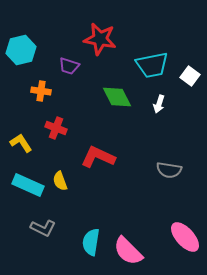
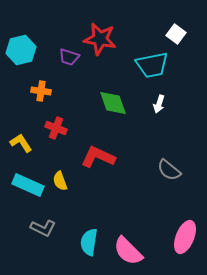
purple trapezoid: moved 9 px up
white square: moved 14 px left, 42 px up
green diamond: moved 4 px left, 6 px down; rotated 8 degrees clockwise
gray semicircle: rotated 30 degrees clockwise
pink ellipse: rotated 64 degrees clockwise
cyan semicircle: moved 2 px left
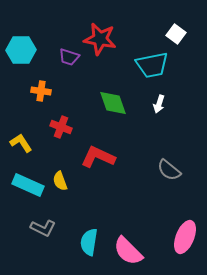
cyan hexagon: rotated 12 degrees clockwise
red cross: moved 5 px right, 1 px up
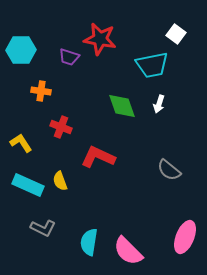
green diamond: moved 9 px right, 3 px down
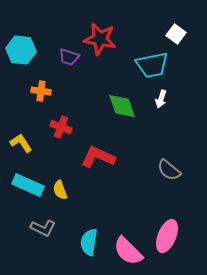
cyan hexagon: rotated 8 degrees clockwise
white arrow: moved 2 px right, 5 px up
yellow semicircle: moved 9 px down
pink ellipse: moved 18 px left, 1 px up
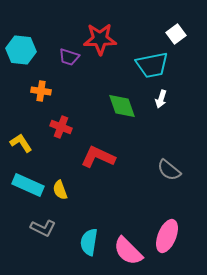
white square: rotated 18 degrees clockwise
red star: rotated 12 degrees counterclockwise
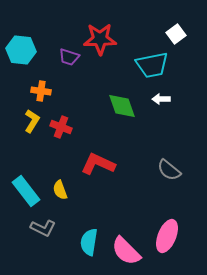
white arrow: rotated 72 degrees clockwise
yellow L-shape: moved 11 px right, 22 px up; rotated 65 degrees clockwise
red L-shape: moved 7 px down
cyan rectangle: moved 2 px left, 6 px down; rotated 28 degrees clockwise
pink semicircle: moved 2 px left
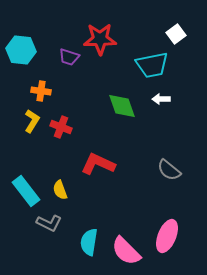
gray L-shape: moved 6 px right, 5 px up
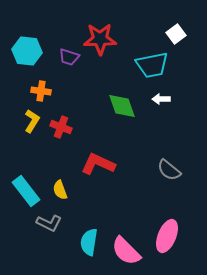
cyan hexagon: moved 6 px right, 1 px down
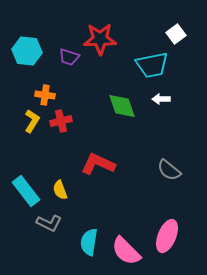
orange cross: moved 4 px right, 4 px down
red cross: moved 6 px up; rotated 35 degrees counterclockwise
